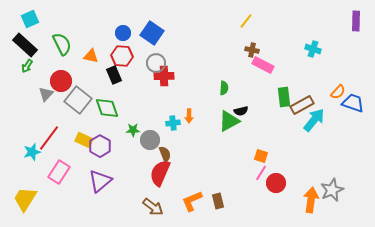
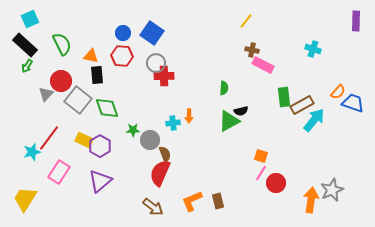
black rectangle at (114, 75): moved 17 px left; rotated 18 degrees clockwise
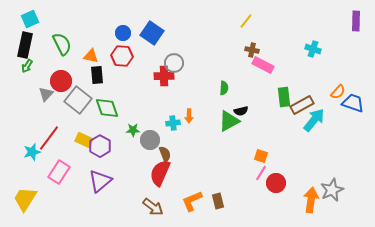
black rectangle at (25, 45): rotated 60 degrees clockwise
gray circle at (156, 63): moved 18 px right
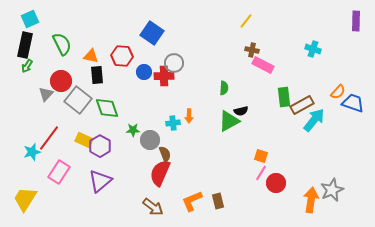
blue circle at (123, 33): moved 21 px right, 39 px down
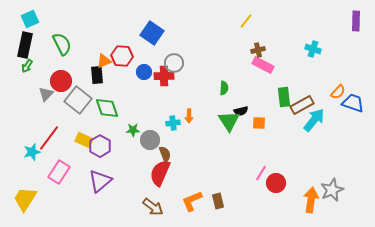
brown cross at (252, 50): moved 6 px right; rotated 24 degrees counterclockwise
orange triangle at (91, 56): moved 13 px right, 5 px down; rotated 35 degrees counterclockwise
green triangle at (229, 121): rotated 35 degrees counterclockwise
orange square at (261, 156): moved 2 px left, 33 px up; rotated 16 degrees counterclockwise
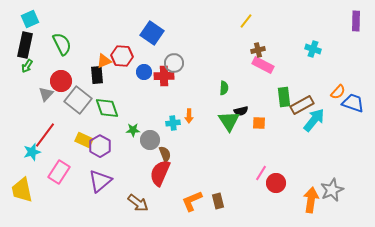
red line at (49, 138): moved 4 px left, 3 px up
yellow trapezoid at (25, 199): moved 3 px left, 9 px up; rotated 44 degrees counterclockwise
brown arrow at (153, 207): moved 15 px left, 4 px up
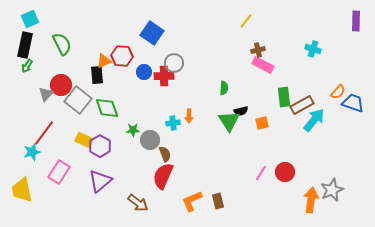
red circle at (61, 81): moved 4 px down
orange square at (259, 123): moved 3 px right; rotated 16 degrees counterclockwise
red line at (45, 135): moved 1 px left, 2 px up
red semicircle at (160, 173): moved 3 px right, 3 px down
red circle at (276, 183): moved 9 px right, 11 px up
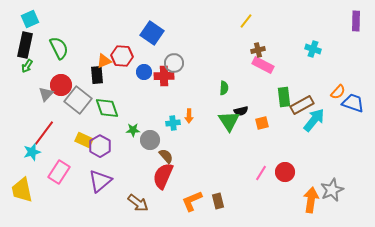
green semicircle at (62, 44): moved 3 px left, 4 px down
brown semicircle at (165, 154): moved 1 px right, 2 px down; rotated 21 degrees counterclockwise
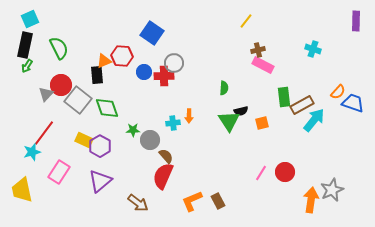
brown rectangle at (218, 201): rotated 14 degrees counterclockwise
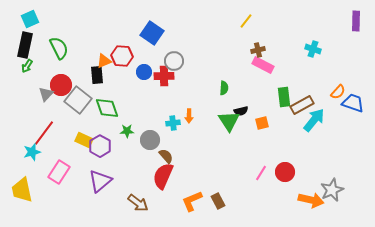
gray circle at (174, 63): moved 2 px up
green star at (133, 130): moved 6 px left, 1 px down
orange arrow at (311, 200): rotated 95 degrees clockwise
